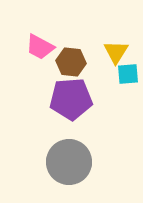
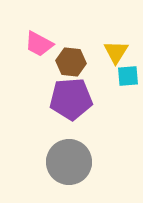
pink trapezoid: moved 1 px left, 3 px up
cyan square: moved 2 px down
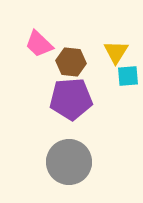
pink trapezoid: rotated 16 degrees clockwise
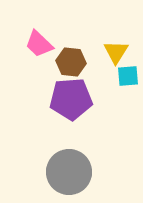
gray circle: moved 10 px down
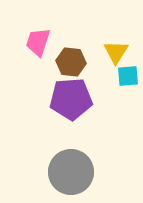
pink trapezoid: moved 1 px left, 2 px up; rotated 64 degrees clockwise
gray circle: moved 2 px right
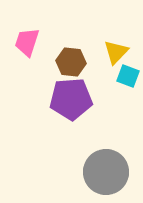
pink trapezoid: moved 11 px left
yellow triangle: rotated 12 degrees clockwise
cyan square: rotated 25 degrees clockwise
gray circle: moved 35 px right
